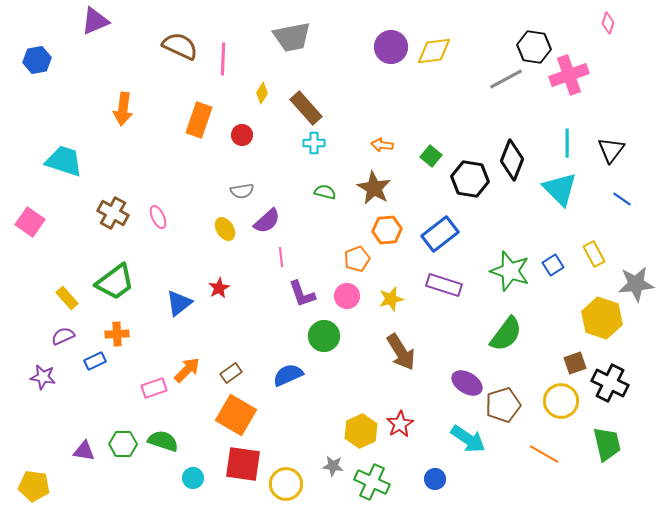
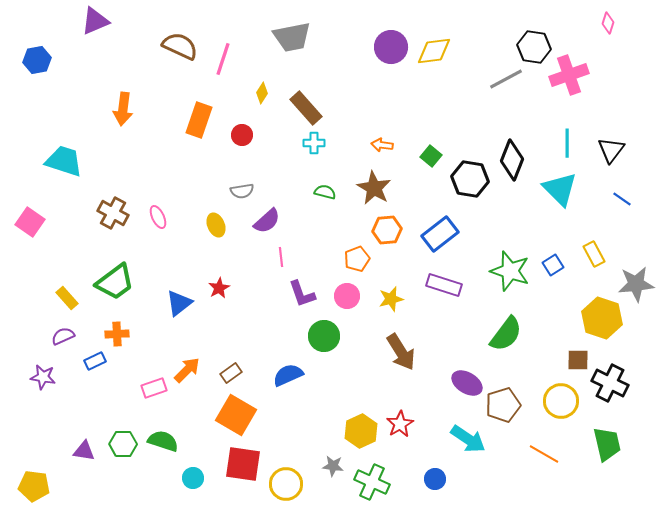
pink line at (223, 59): rotated 16 degrees clockwise
yellow ellipse at (225, 229): moved 9 px left, 4 px up; rotated 10 degrees clockwise
brown square at (575, 363): moved 3 px right, 3 px up; rotated 20 degrees clockwise
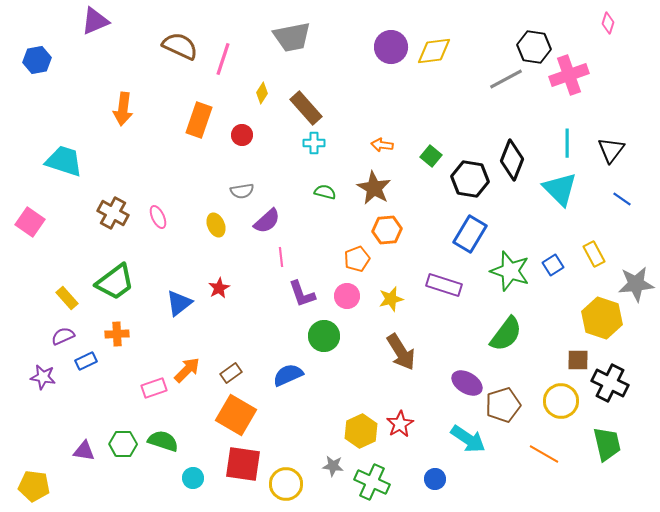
blue rectangle at (440, 234): moved 30 px right; rotated 21 degrees counterclockwise
blue rectangle at (95, 361): moved 9 px left
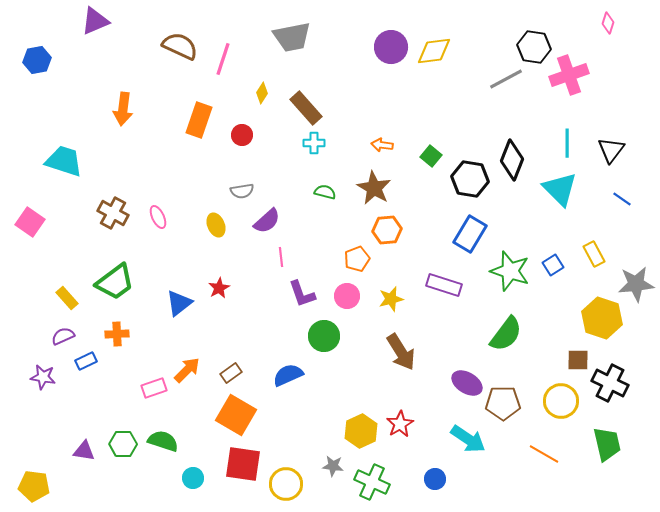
brown pentagon at (503, 405): moved 2 px up; rotated 16 degrees clockwise
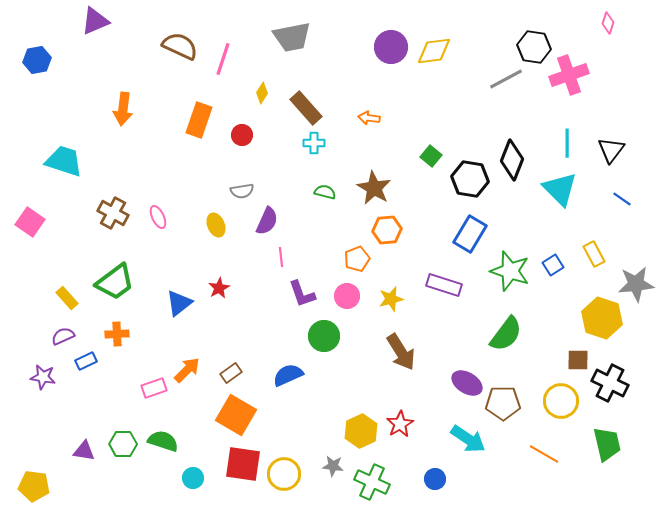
orange arrow at (382, 145): moved 13 px left, 27 px up
purple semicircle at (267, 221): rotated 24 degrees counterclockwise
yellow circle at (286, 484): moved 2 px left, 10 px up
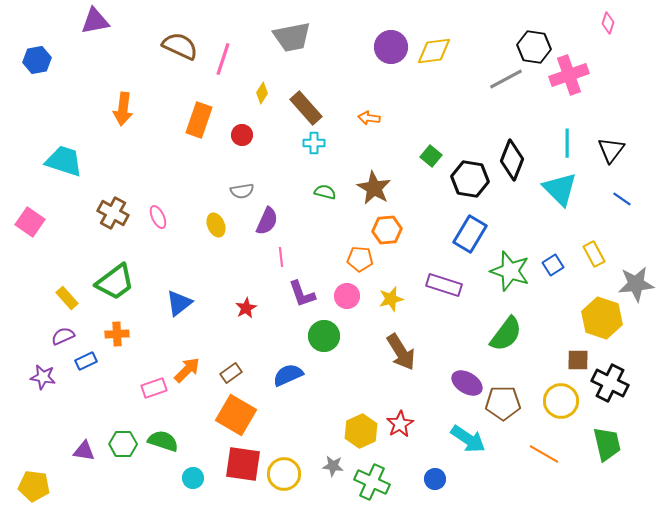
purple triangle at (95, 21): rotated 12 degrees clockwise
orange pentagon at (357, 259): moved 3 px right; rotated 25 degrees clockwise
red star at (219, 288): moved 27 px right, 20 px down
